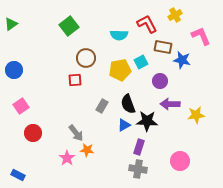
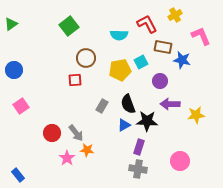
red circle: moved 19 px right
blue rectangle: rotated 24 degrees clockwise
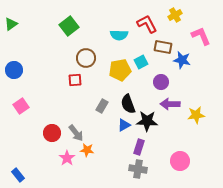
purple circle: moved 1 px right, 1 px down
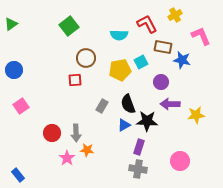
gray arrow: rotated 36 degrees clockwise
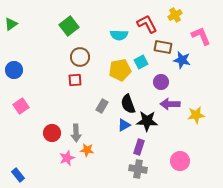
brown circle: moved 6 px left, 1 px up
pink star: rotated 14 degrees clockwise
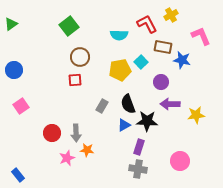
yellow cross: moved 4 px left
cyan square: rotated 16 degrees counterclockwise
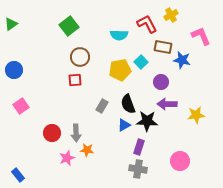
purple arrow: moved 3 px left
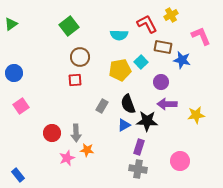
blue circle: moved 3 px down
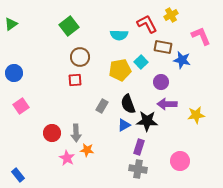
pink star: rotated 21 degrees counterclockwise
